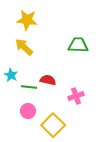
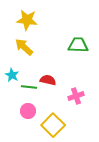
cyan star: moved 1 px right
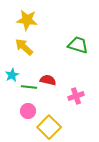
green trapezoid: rotated 15 degrees clockwise
cyan star: rotated 16 degrees clockwise
yellow square: moved 4 px left, 2 px down
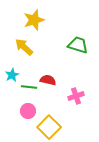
yellow star: moved 7 px right; rotated 25 degrees counterclockwise
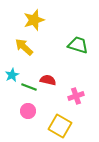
green line: rotated 14 degrees clockwise
yellow square: moved 11 px right, 1 px up; rotated 15 degrees counterclockwise
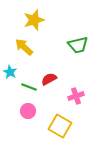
green trapezoid: rotated 150 degrees clockwise
cyan star: moved 2 px left, 3 px up; rotated 16 degrees counterclockwise
red semicircle: moved 1 px right, 1 px up; rotated 42 degrees counterclockwise
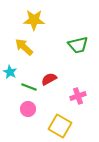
yellow star: rotated 20 degrees clockwise
pink cross: moved 2 px right
pink circle: moved 2 px up
